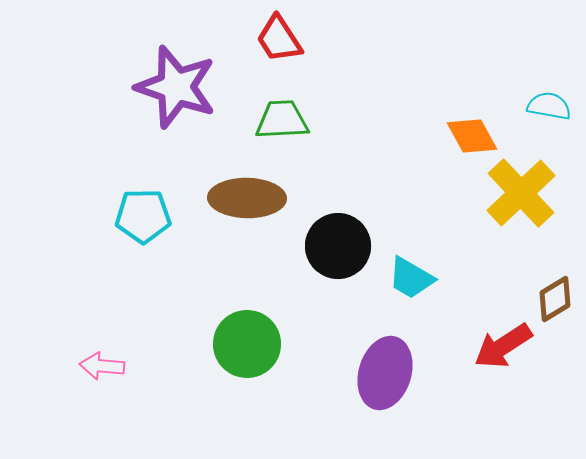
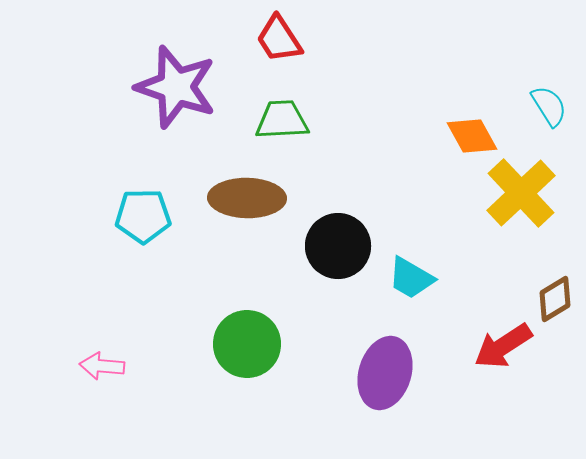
cyan semicircle: rotated 48 degrees clockwise
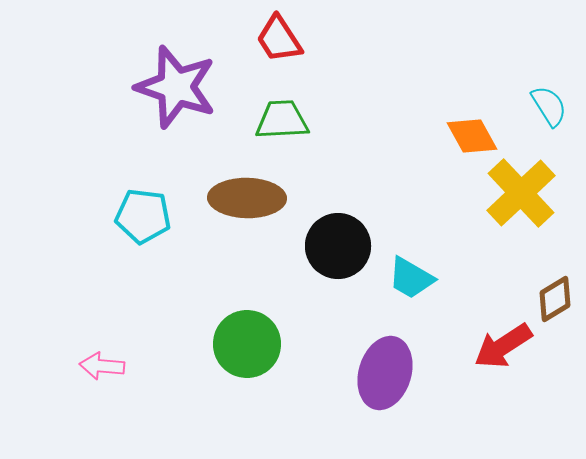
cyan pentagon: rotated 8 degrees clockwise
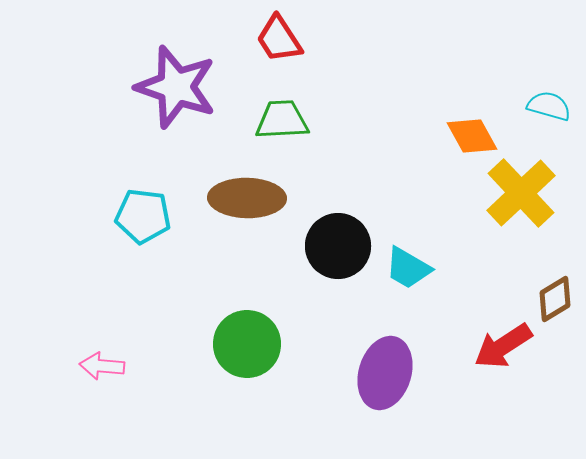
cyan semicircle: rotated 42 degrees counterclockwise
cyan trapezoid: moved 3 px left, 10 px up
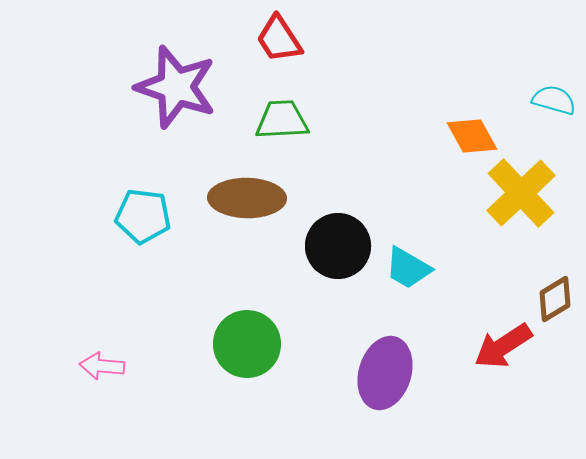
cyan semicircle: moved 5 px right, 6 px up
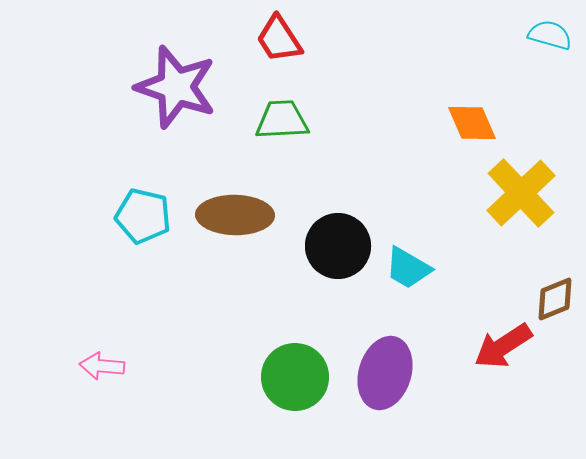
cyan semicircle: moved 4 px left, 65 px up
orange diamond: moved 13 px up; rotated 6 degrees clockwise
brown ellipse: moved 12 px left, 17 px down
cyan pentagon: rotated 6 degrees clockwise
brown diamond: rotated 9 degrees clockwise
green circle: moved 48 px right, 33 px down
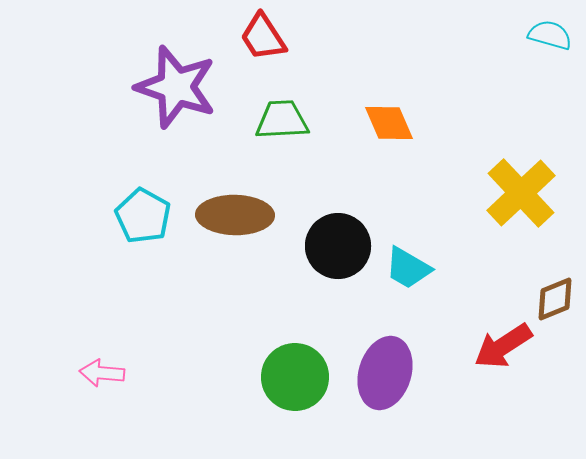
red trapezoid: moved 16 px left, 2 px up
orange diamond: moved 83 px left
cyan pentagon: rotated 16 degrees clockwise
pink arrow: moved 7 px down
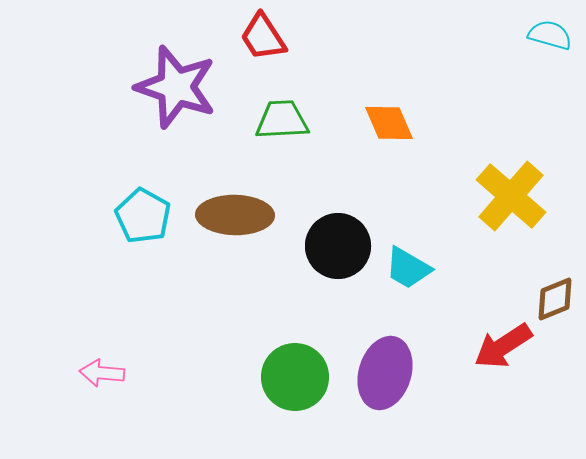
yellow cross: moved 10 px left, 3 px down; rotated 6 degrees counterclockwise
